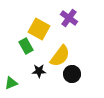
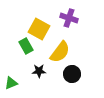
purple cross: rotated 18 degrees counterclockwise
yellow semicircle: moved 4 px up
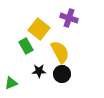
yellow square: rotated 10 degrees clockwise
yellow semicircle: rotated 65 degrees counterclockwise
black circle: moved 10 px left
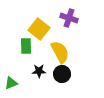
green rectangle: rotated 28 degrees clockwise
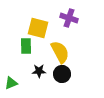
yellow square: moved 1 px left, 1 px up; rotated 25 degrees counterclockwise
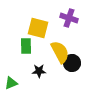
black circle: moved 10 px right, 11 px up
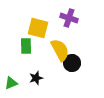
yellow semicircle: moved 2 px up
black star: moved 3 px left, 7 px down; rotated 16 degrees counterclockwise
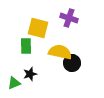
yellow semicircle: moved 2 px down; rotated 50 degrees counterclockwise
black star: moved 6 px left, 4 px up
green triangle: moved 3 px right
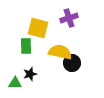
purple cross: rotated 36 degrees counterclockwise
green triangle: moved 1 px right; rotated 24 degrees clockwise
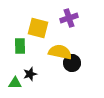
green rectangle: moved 6 px left
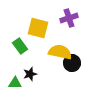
green rectangle: rotated 35 degrees counterclockwise
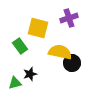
green triangle: rotated 16 degrees counterclockwise
